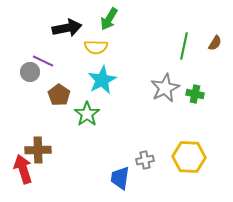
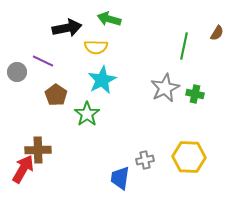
green arrow: rotated 75 degrees clockwise
brown semicircle: moved 2 px right, 10 px up
gray circle: moved 13 px left
brown pentagon: moved 3 px left
red arrow: rotated 48 degrees clockwise
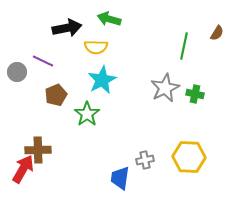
brown pentagon: rotated 15 degrees clockwise
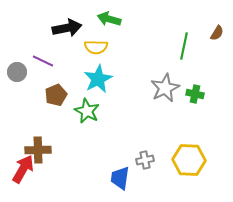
cyan star: moved 4 px left, 1 px up
green star: moved 3 px up; rotated 10 degrees counterclockwise
yellow hexagon: moved 3 px down
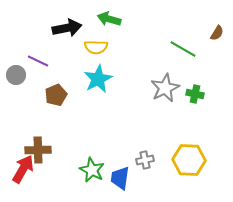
green line: moved 1 px left, 3 px down; rotated 72 degrees counterclockwise
purple line: moved 5 px left
gray circle: moved 1 px left, 3 px down
green star: moved 5 px right, 59 px down
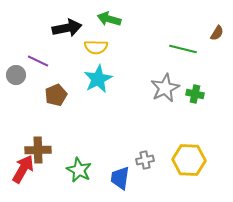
green line: rotated 16 degrees counterclockwise
green star: moved 13 px left
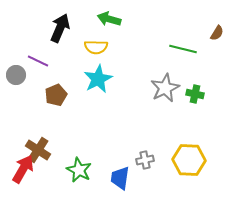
black arrow: moved 7 px left; rotated 56 degrees counterclockwise
brown cross: rotated 35 degrees clockwise
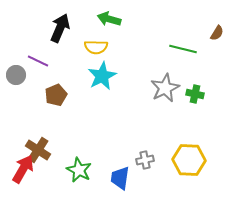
cyan star: moved 4 px right, 3 px up
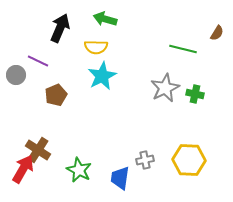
green arrow: moved 4 px left
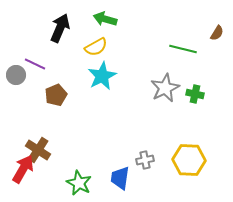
yellow semicircle: rotated 30 degrees counterclockwise
purple line: moved 3 px left, 3 px down
green star: moved 13 px down
